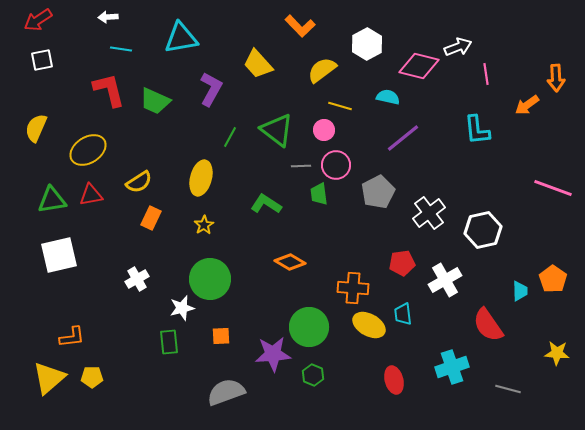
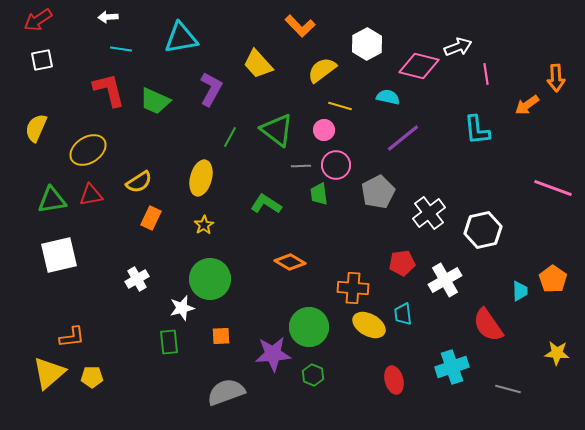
yellow triangle at (49, 378): moved 5 px up
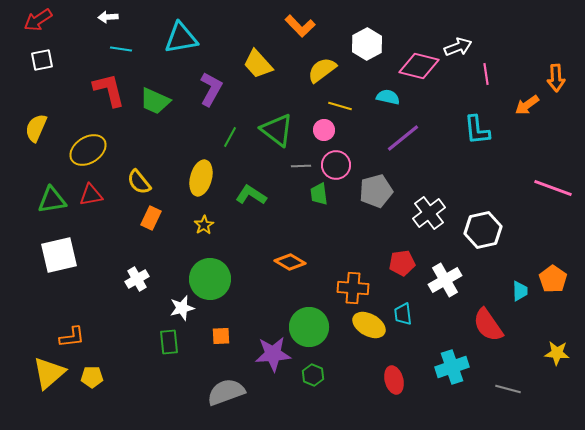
yellow semicircle at (139, 182): rotated 84 degrees clockwise
gray pentagon at (378, 192): moved 2 px left, 1 px up; rotated 12 degrees clockwise
green L-shape at (266, 204): moved 15 px left, 9 px up
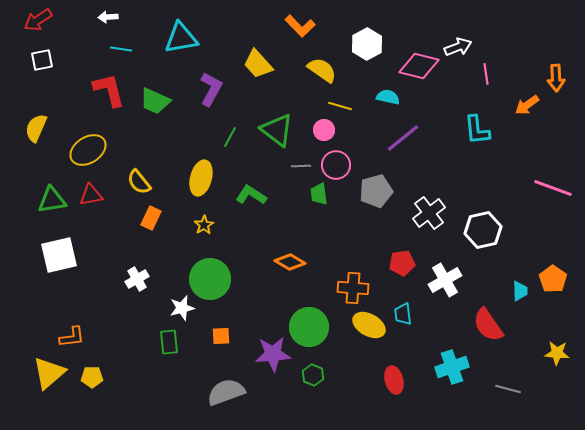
yellow semicircle at (322, 70): rotated 72 degrees clockwise
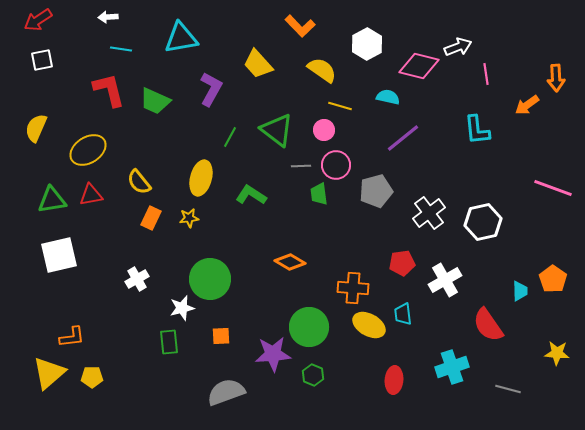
yellow star at (204, 225): moved 15 px left, 7 px up; rotated 24 degrees clockwise
white hexagon at (483, 230): moved 8 px up
red ellipse at (394, 380): rotated 20 degrees clockwise
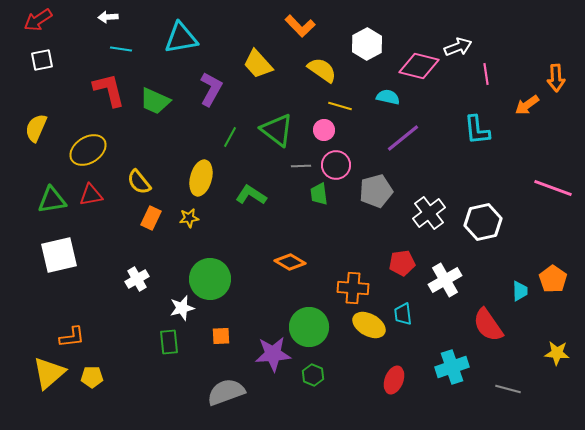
red ellipse at (394, 380): rotated 16 degrees clockwise
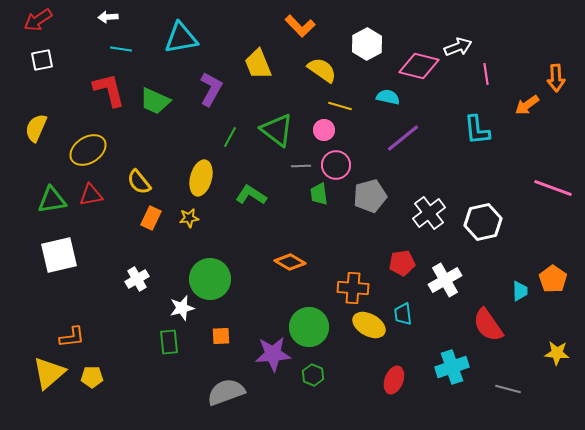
yellow trapezoid at (258, 64): rotated 20 degrees clockwise
gray pentagon at (376, 191): moved 6 px left, 5 px down
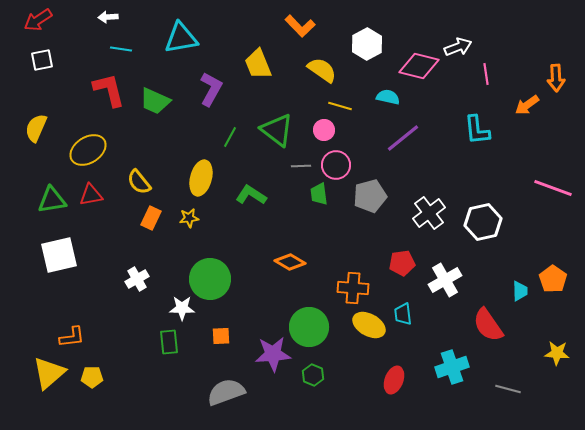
white star at (182, 308): rotated 15 degrees clockwise
